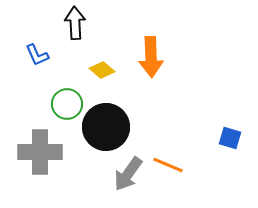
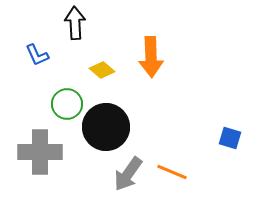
orange line: moved 4 px right, 7 px down
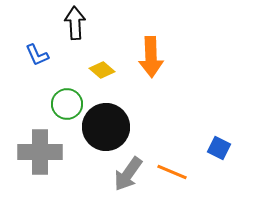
blue square: moved 11 px left, 10 px down; rotated 10 degrees clockwise
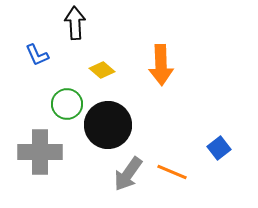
orange arrow: moved 10 px right, 8 px down
black circle: moved 2 px right, 2 px up
blue square: rotated 25 degrees clockwise
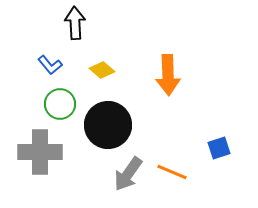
blue L-shape: moved 13 px right, 10 px down; rotated 15 degrees counterclockwise
orange arrow: moved 7 px right, 10 px down
green circle: moved 7 px left
blue square: rotated 20 degrees clockwise
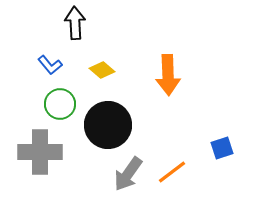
blue square: moved 3 px right
orange line: rotated 60 degrees counterclockwise
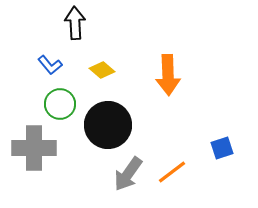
gray cross: moved 6 px left, 4 px up
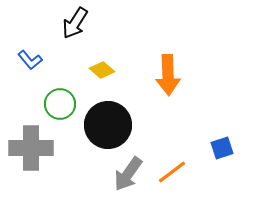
black arrow: rotated 144 degrees counterclockwise
blue L-shape: moved 20 px left, 5 px up
gray cross: moved 3 px left
